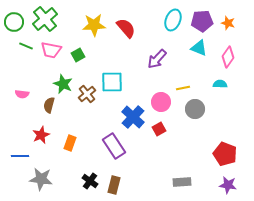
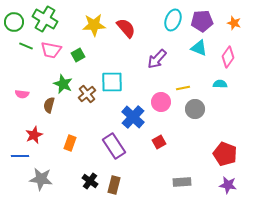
green cross: rotated 20 degrees counterclockwise
orange star: moved 6 px right
red square: moved 13 px down
red star: moved 7 px left
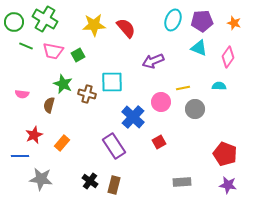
pink trapezoid: moved 2 px right, 1 px down
purple arrow: moved 4 px left, 2 px down; rotated 25 degrees clockwise
cyan semicircle: moved 1 px left, 2 px down
brown cross: rotated 36 degrees counterclockwise
orange rectangle: moved 8 px left; rotated 21 degrees clockwise
